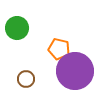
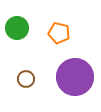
orange pentagon: moved 16 px up
purple circle: moved 6 px down
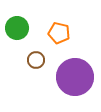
brown circle: moved 10 px right, 19 px up
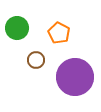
orange pentagon: rotated 15 degrees clockwise
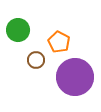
green circle: moved 1 px right, 2 px down
orange pentagon: moved 9 px down
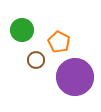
green circle: moved 4 px right
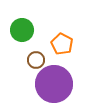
orange pentagon: moved 3 px right, 2 px down
purple circle: moved 21 px left, 7 px down
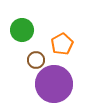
orange pentagon: rotated 15 degrees clockwise
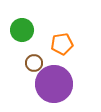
orange pentagon: rotated 20 degrees clockwise
brown circle: moved 2 px left, 3 px down
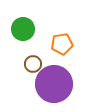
green circle: moved 1 px right, 1 px up
brown circle: moved 1 px left, 1 px down
